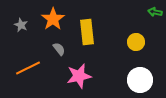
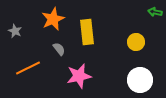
orange star: rotated 10 degrees clockwise
gray star: moved 6 px left, 6 px down
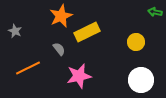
orange star: moved 8 px right, 3 px up
yellow rectangle: rotated 70 degrees clockwise
white circle: moved 1 px right
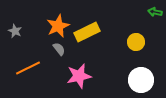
orange star: moved 3 px left, 10 px down
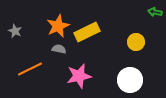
gray semicircle: rotated 40 degrees counterclockwise
orange line: moved 2 px right, 1 px down
white circle: moved 11 px left
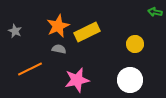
yellow circle: moved 1 px left, 2 px down
pink star: moved 2 px left, 4 px down
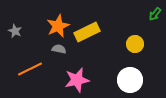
green arrow: moved 2 px down; rotated 64 degrees counterclockwise
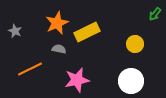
orange star: moved 1 px left, 3 px up
white circle: moved 1 px right, 1 px down
